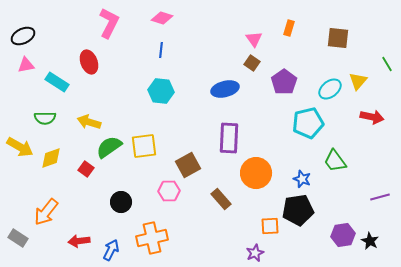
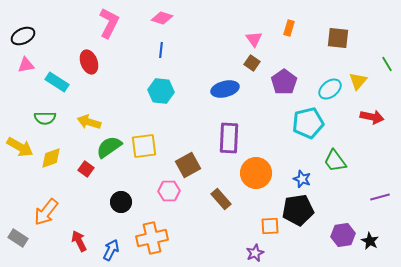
red arrow at (79, 241): rotated 70 degrees clockwise
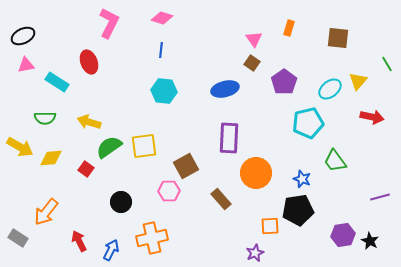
cyan hexagon at (161, 91): moved 3 px right
yellow diamond at (51, 158): rotated 15 degrees clockwise
brown square at (188, 165): moved 2 px left, 1 px down
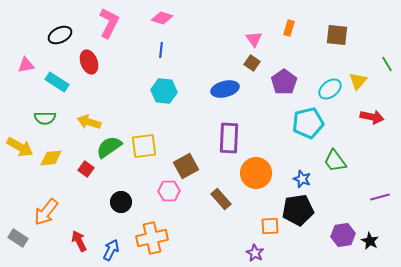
black ellipse at (23, 36): moved 37 px right, 1 px up
brown square at (338, 38): moved 1 px left, 3 px up
purple star at (255, 253): rotated 18 degrees counterclockwise
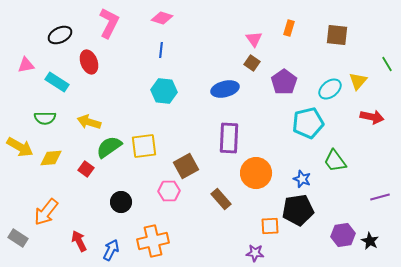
orange cross at (152, 238): moved 1 px right, 3 px down
purple star at (255, 253): rotated 24 degrees counterclockwise
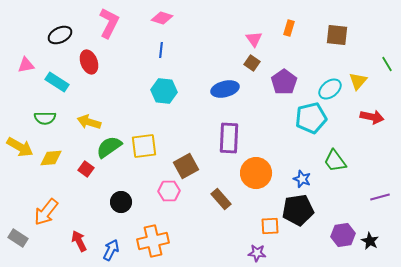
cyan pentagon at (308, 123): moved 3 px right, 5 px up
purple star at (255, 253): moved 2 px right
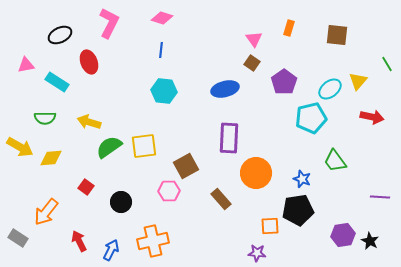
red square at (86, 169): moved 18 px down
purple line at (380, 197): rotated 18 degrees clockwise
